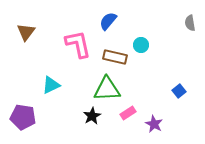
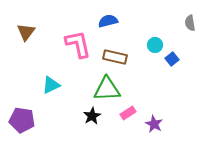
blue semicircle: rotated 36 degrees clockwise
cyan circle: moved 14 px right
blue square: moved 7 px left, 32 px up
purple pentagon: moved 1 px left, 3 px down
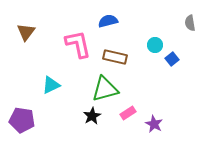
green triangle: moved 2 px left; rotated 12 degrees counterclockwise
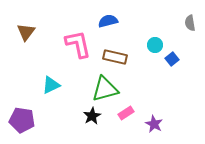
pink rectangle: moved 2 px left
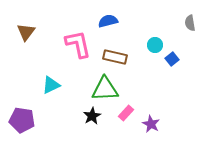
green triangle: rotated 12 degrees clockwise
pink rectangle: rotated 14 degrees counterclockwise
purple star: moved 3 px left
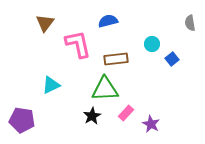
brown triangle: moved 19 px right, 9 px up
cyan circle: moved 3 px left, 1 px up
brown rectangle: moved 1 px right, 2 px down; rotated 20 degrees counterclockwise
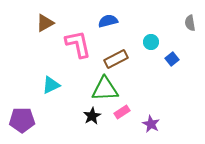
brown triangle: rotated 24 degrees clockwise
cyan circle: moved 1 px left, 2 px up
brown rectangle: rotated 20 degrees counterclockwise
pink rectangle: moved 4 px left, 1 px up; rotated 14 degrees clockwise
purple pentagon: rotated 10 degrees counterclockwise
